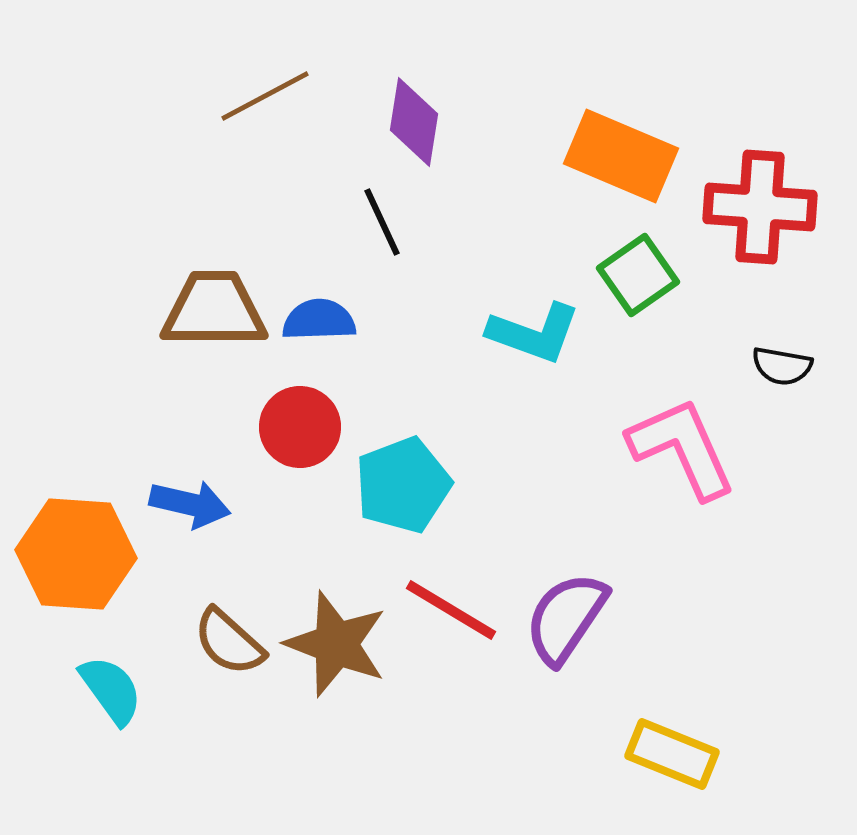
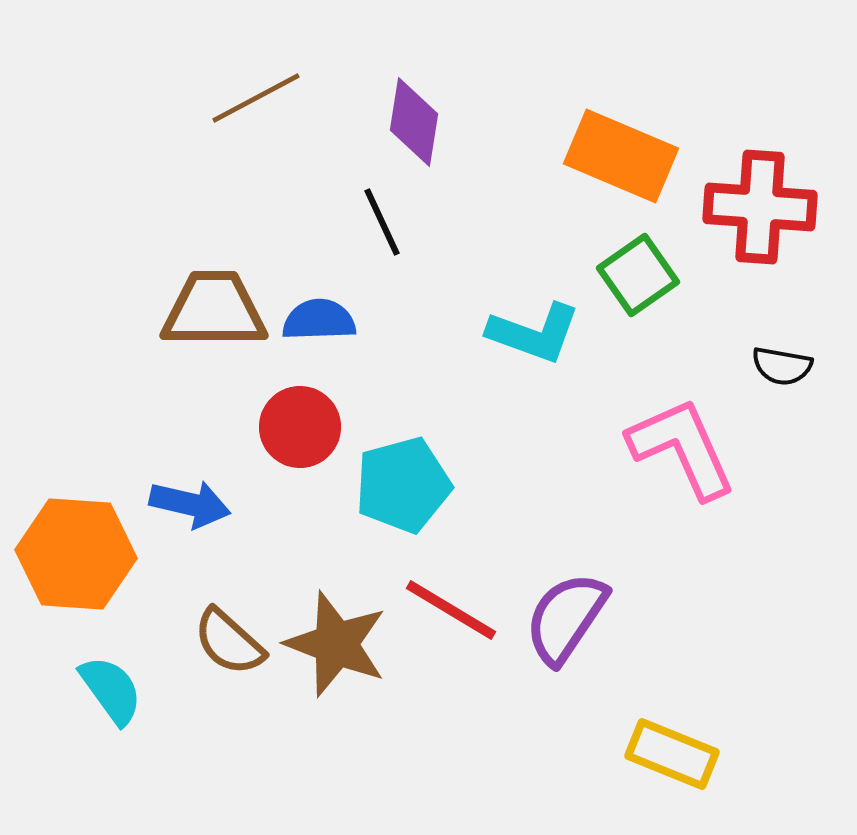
brown line: moved 9 px left, 2 px down
cyan pentagon: rotated 6 degrees clockwise
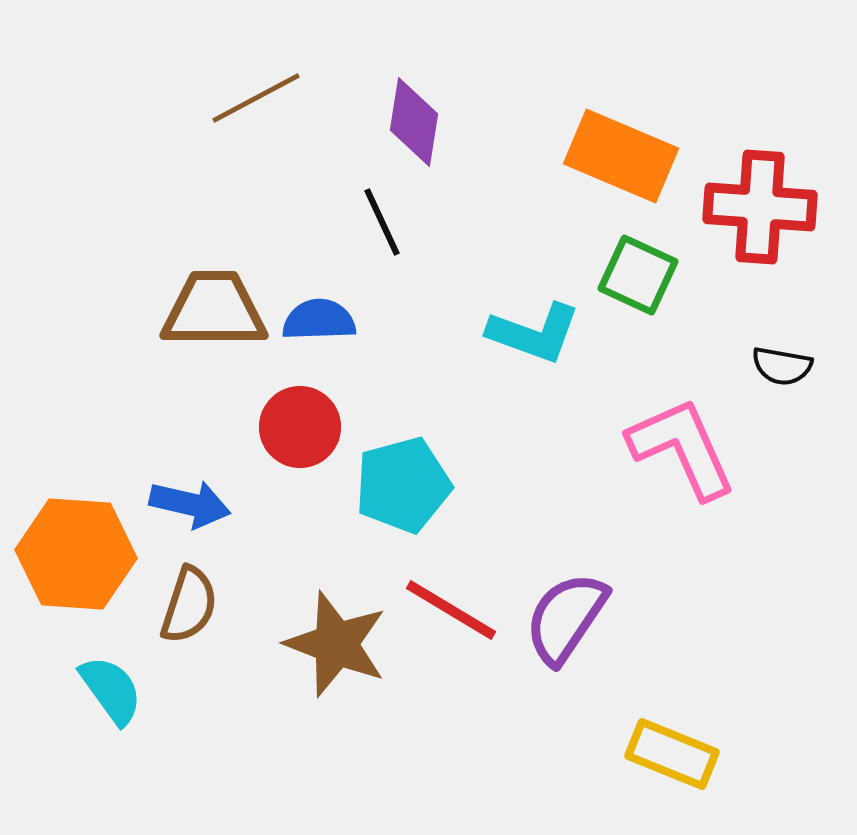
green square: rotated 30 degrees counterclockwise
brown semicircle: moved 40 px left, 37 px up; rotated 114 degrees counterclockwise
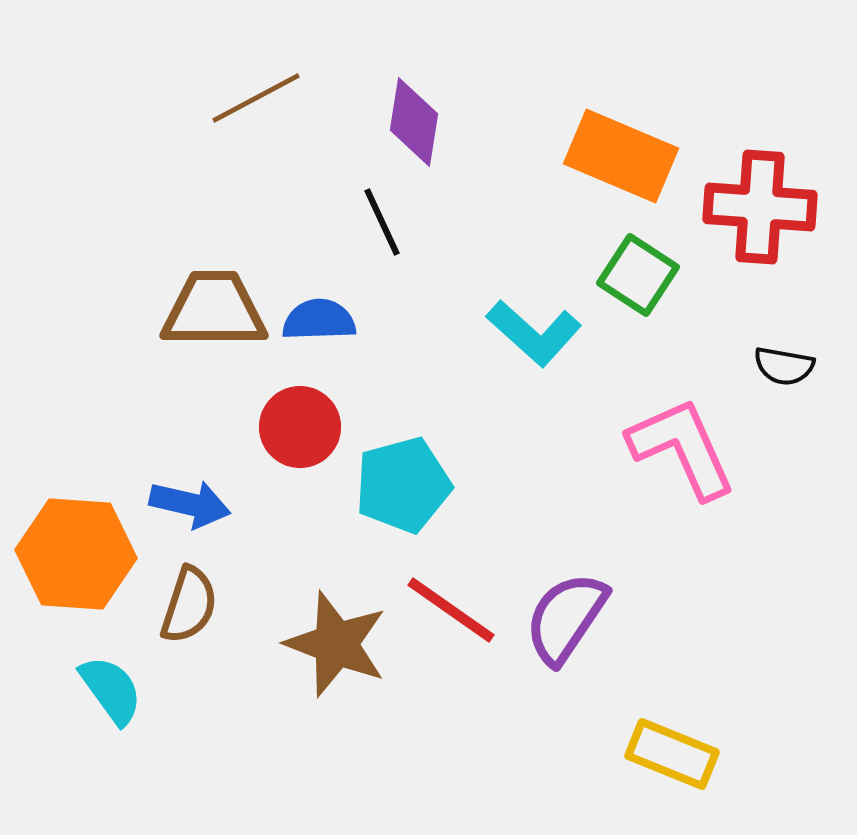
green square: rotated 8 degrees clockwise
cyan L-shape: rotated 22 degrees clockwise
black semicircle: moved 2 px right
red line: rotated 4 degrees clockwise
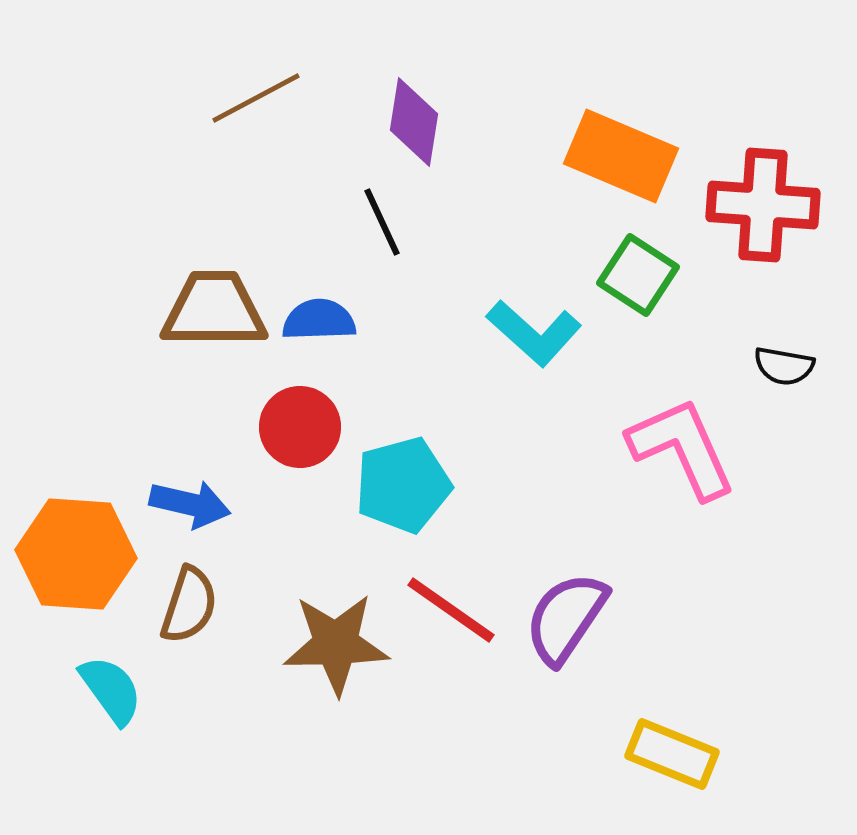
red cross: moved 3 px right, 2 px up
brown star: rotated 22 degrees counterclockwise
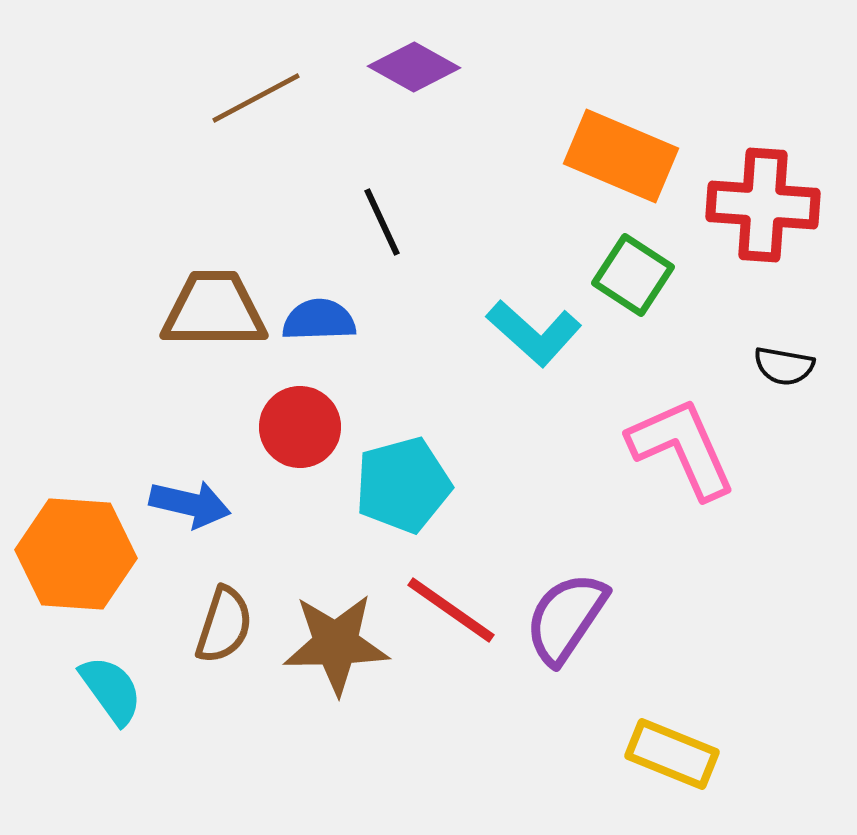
purple diamond: moved 55 px up; rotated 70 degrees counterclockwise
green square: moved 5 px left
brown semicircle: moved 35 px right, 20 px down
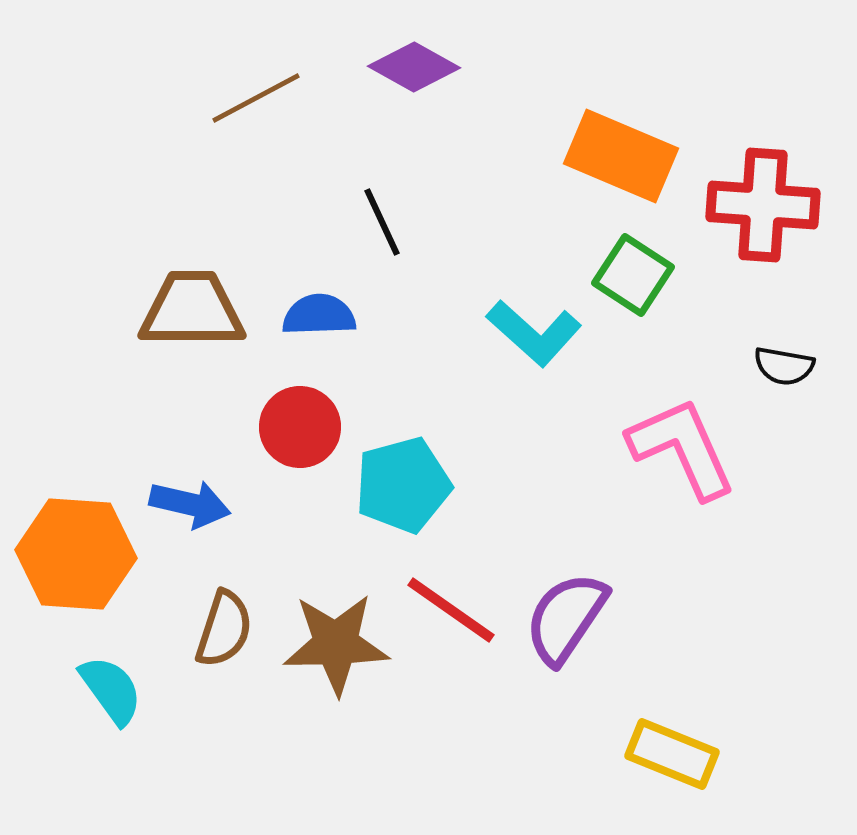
brown trapezoid: moved 22 px left
blue semicircle: moved 5 px up
brown semicircle: moved 4 px down
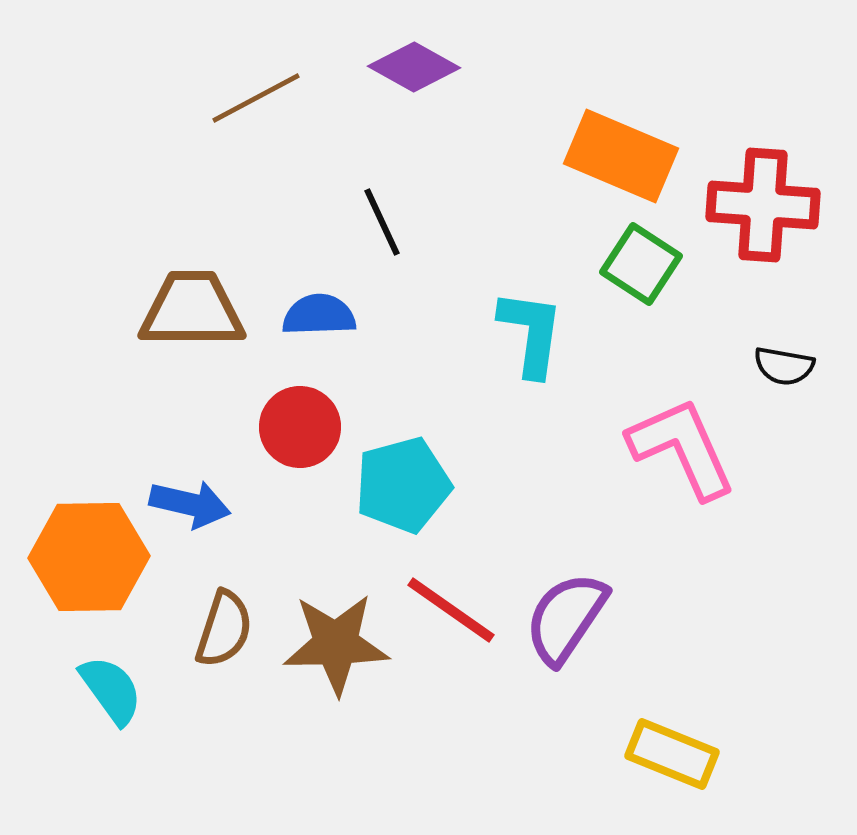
green square: moved 8 px right, 11 px up
cyan L-shape: moved 3 px left; rotated 124 degrees counterclockwise
orange hexagon: moved 13 px right, 3 px down; rotated 5 degrees counterclockwise
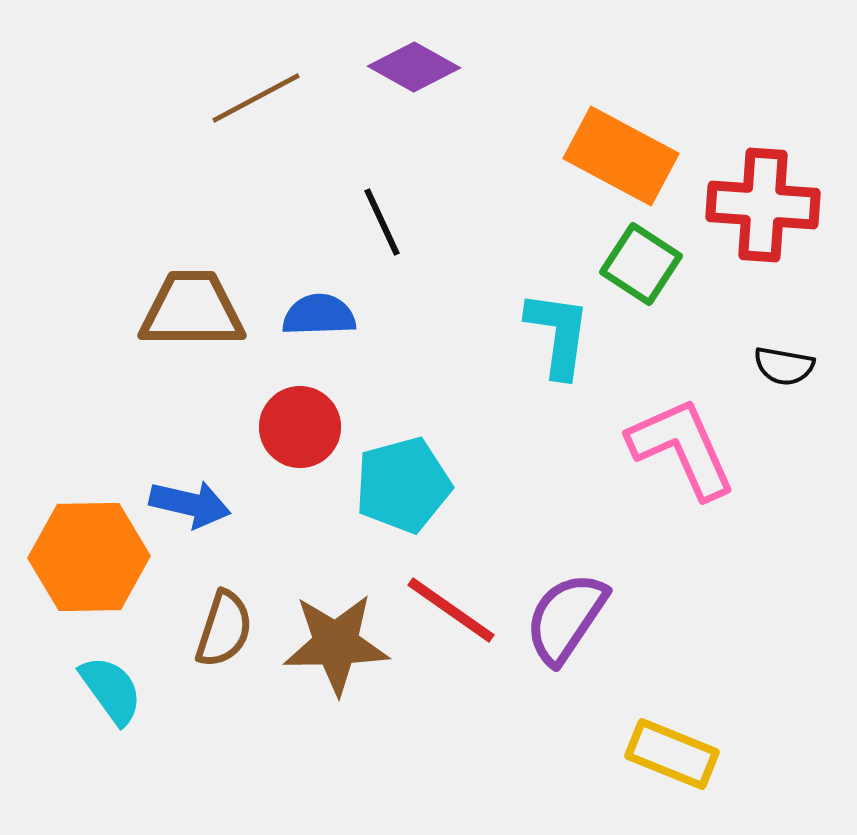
orange rectangle: rotated 5 degrees clockwise
cyan L-shape: moved 27 px right, 1 px down
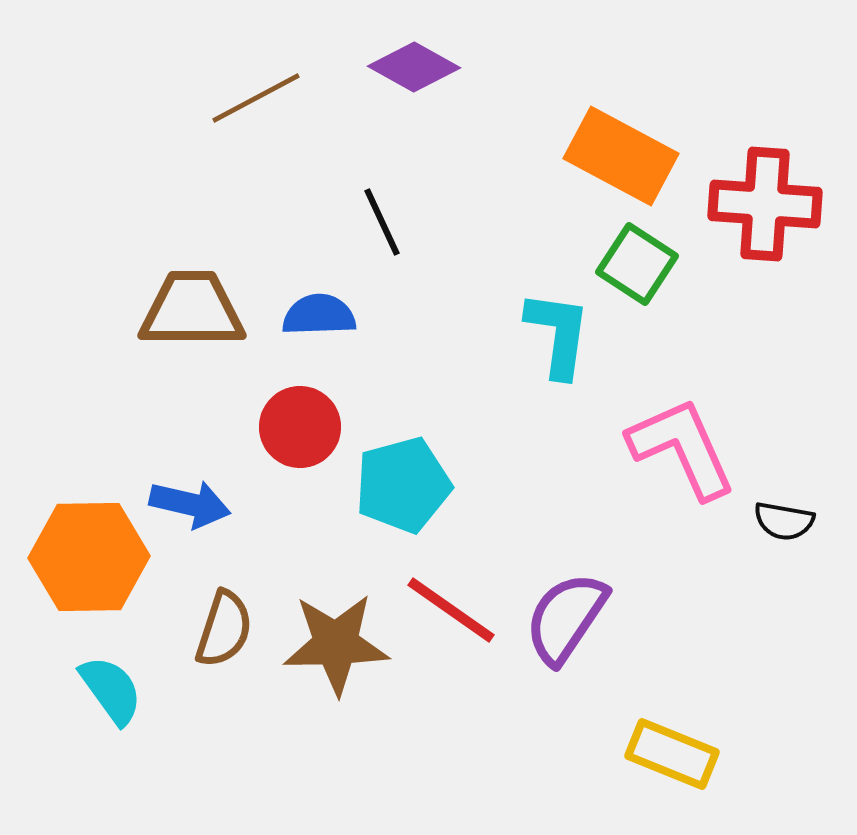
red cross: moved 2 px right, 1 px up
green square: moved 4 px left
black semicircle: moved 155 px down
